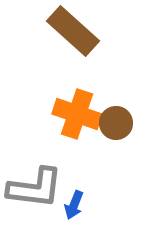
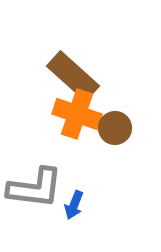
brown rectangle: moved 45 px down
brown circle: moved 1 px left, 5 px down
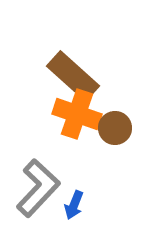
gray L-shape: moved 3 px right; rotated 54 degrees counterclockwise
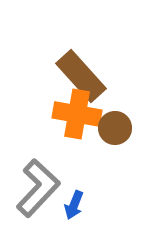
brown rectangle: moved 8 px right; rotated 6 degrees clockwise
orange cross: rotated 9 degrees counterclockwise
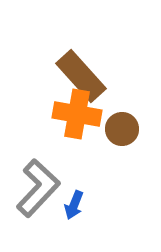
brown circle: moved 7 px right, 1 px down
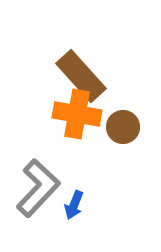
brown circle: moved 1 px right, 2 px up
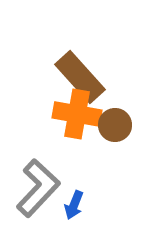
brown rectangle: moved 1 px left, 1 px down
brown circle: moved 8 px left, 2 px up
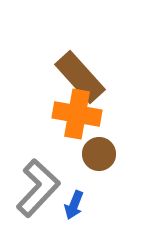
brown circle: moved 16 px left, 29 px down
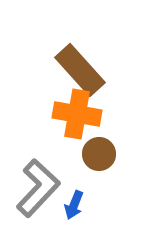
brown rectangle: moved 7 px up
